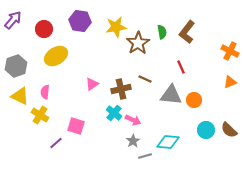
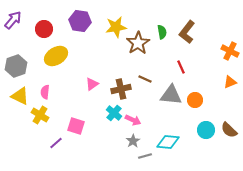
orange circle: moved 1 px right
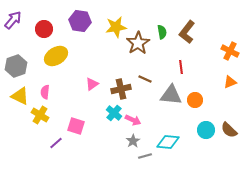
red line: rotated 16 degrees clockwise
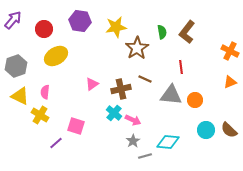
brown star: moved 1 px left, 5 px down
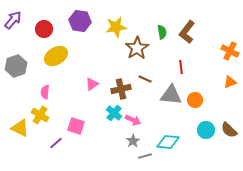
yellow triangle: moved 32 px down
